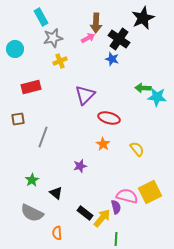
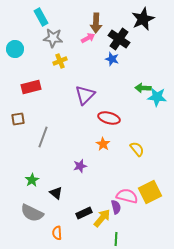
black star: moved 1 px down
gray star: rotated 18 degrees clockwise
black rectangle: moved 1 px left; rotated 63 degrees counterclockwise
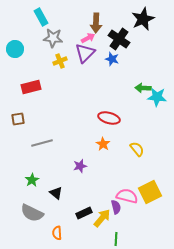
purple triangle: moved 42 px up
gray line: moved 1 px left, 6 px down; rotated 55 degrees clockwise
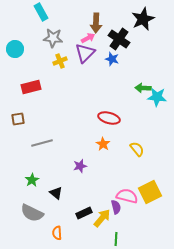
cyan rectangle: moved 5 px up
